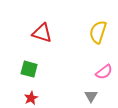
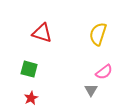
yellow semicircle: moved 2 px down
gray triangle: moved 6 px up
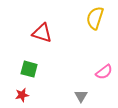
yellow semicircle: moved 3 px left, 16 px up
gray triangle: moved 10 px left, 6 px down
red star: moved 9 px left, 3 px up; rotated 16 degrees clockwise
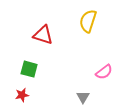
yellow semicircle: moved 7 px left, 3 px down
red triangle: moved 1 px right, 2 px down
gray triangle: moved 2 px right, 1 px down
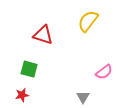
yellow semicircle: rotated 20 degrees clockwise
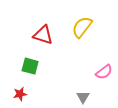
yellow semicircle: moved 6 px left, 6 px down
green square: moved 1 px right, 3 px up
red star: moved 2 px left, 1 px up
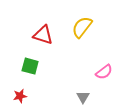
red star: moved 2 px down
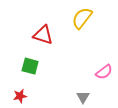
yellow semicircle: moved 9 px up
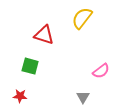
red triangle: moved 1 px right
pink semicircle: moved 3 px left, 1 px up
red star: rotated 16 degrees clockwise
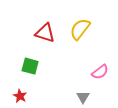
yellow semicircle: moved 2 px left, 11 px down
red triangle: moved 1 px right, 2 px up
pink semicircle: moved 1 px left, 1 px down
red star: rotated 24 degrees clockwise
